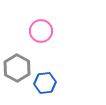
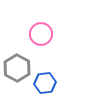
pink circle: moved 3 px down
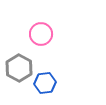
gray hexagon: moved 2 px right
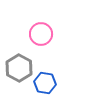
blue hexagon: rotated 15 degrees clockwise
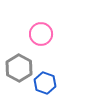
blue hexagon: rotated 10 degrees clockwise
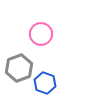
gray hexagon: rotated 12 degrees clockwise
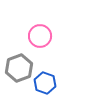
pink circle: moved 1 px left, 2 px down
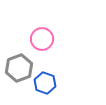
pink circle: moved 2 px right, 3 px down
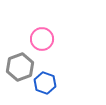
gray hexagon: moved 1 px right, 1 px up
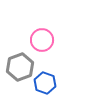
pink circle: moved 1 px down
